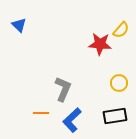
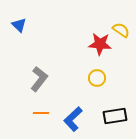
yellow semicircle: rotated 96 degrees counterclockwise
yellow circle: moved 22 px left, 5 px up
gray L-shape: moved 24 px left, 10 px up; rotated 15 degrees clockwise
blue L-shape: moved 1 px right, 1 px up
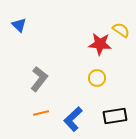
orange line: rotated 14 degrees counterclockwise
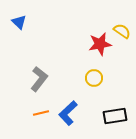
blue triangle: moved 3 px up
yellow semicircle: moved 1 px right, 1 px down
red star: rotated 15 degrees counterclockwise
yellow circle: moved 3 px left
blue L-shape: moved 5 px left, 6 px up
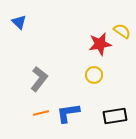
yellow circle: moved 3 px up
blue L-shape: rotated 35 degrees clockwise
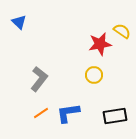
orange line: rotated 21 degrees counterclockwise
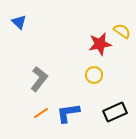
black rectangle: moved 4 px up; rotated 15 degrees counterclockwise
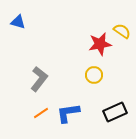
blue triangle: moved 1 px left; rotated 28 degrees counterclockwise
